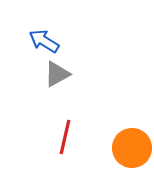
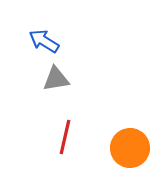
gray triangle: moved 1 px left, 5 px down; rotated 20 degrees clockwise
orange circle: moved 2 px left
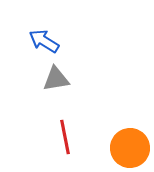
red line: rotated 24 degrees counterclockwise
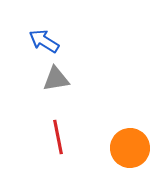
red line: moved 7 px left
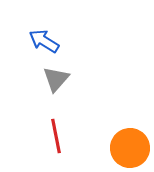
gray triangle: rotated 40 degrees counterclockwise
red line: moved 2 px left, 1 px up
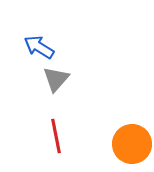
blue arrow: moved 5 px left, 6 px down
orange circle: moved 2 px right, 4 px up
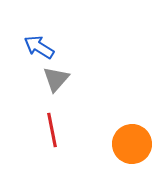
red line: moved 4 px left, 6 px up
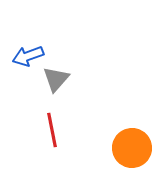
blue arrow: moved 11 px left, 9 px down; rotated 52 degrees counterclockwise
orange circle: moved 4 px down
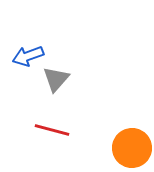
red line: rotated 64 degrees counterclockwise
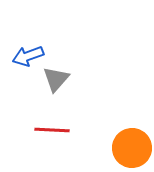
red line: rotated 12 degrees counterclockwise
